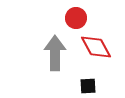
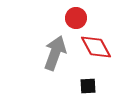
gray arrow: rotated 20 degrees clockwise
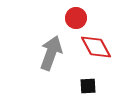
gray arrow: moved 4 px left
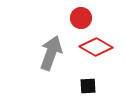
red circle: moved 5 px right
red diamond: rotated 32 degrees counterclockwise
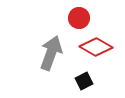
red circle: moved 2 px left
black square: moved 4 px left, 5 px up; rotated 24 degrees counterclockwise
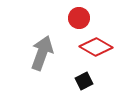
gray arrow: moved 9 px left
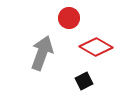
red circle: moved 10 px left
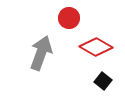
gray arrow: moved 1 px left
black square: moved 19 px right; rotated 24 degrees counterclockwise
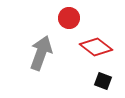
red diamond: rotated 8 degrees clockwise
black square: rotated 18 degrees counterclockwise
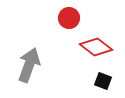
gray arrow: moved 12 px left, 12 px down
